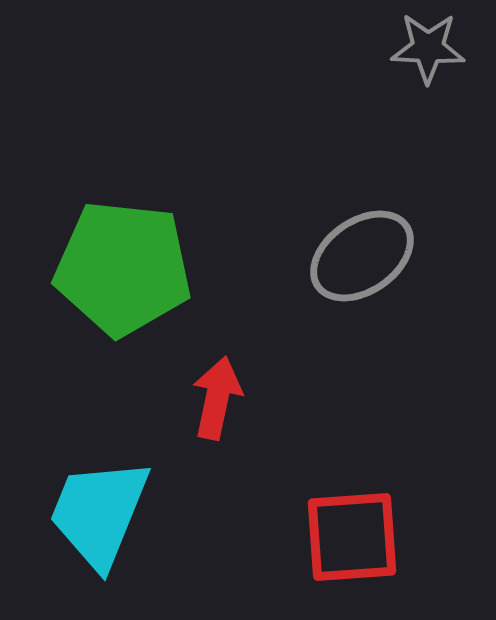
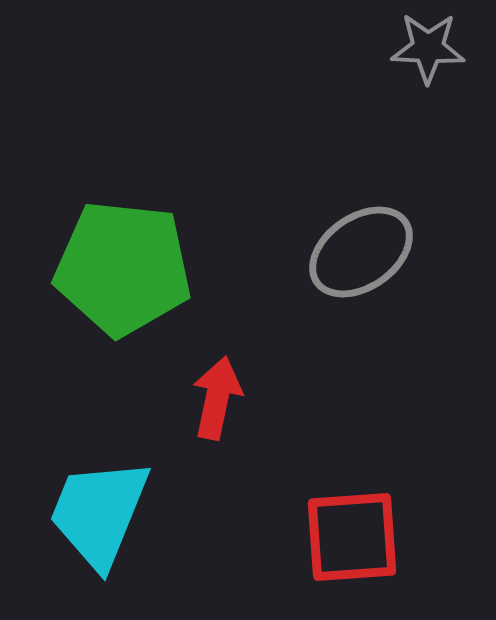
gray ellipse: moved 1 px left, 4 px up
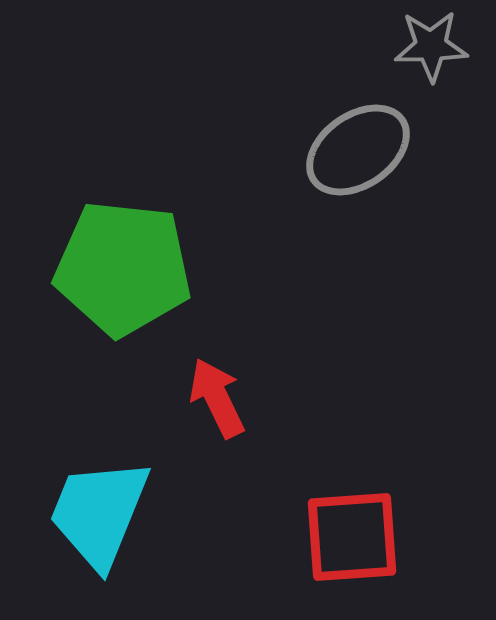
gray star: moved 3 px right, 2 px up; rotated 4 degrees counterclockwise
gray ellipse: moved 3 px left, 102 px up
red arrow: rotated 38 degrees counterclockwise
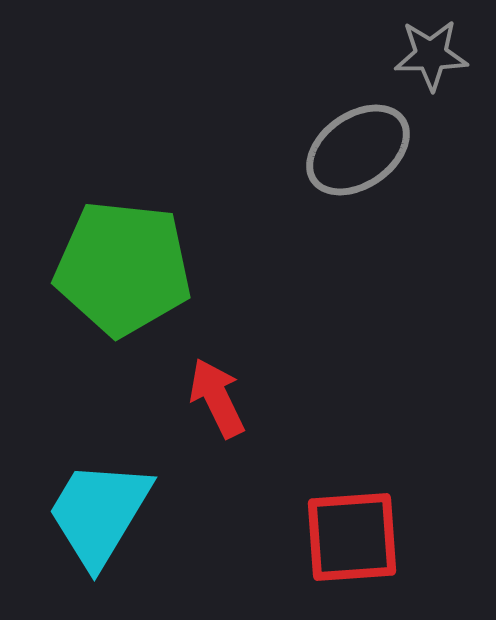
gray star: moved 9 px down
cyan trapezoid: rotated 9 degrees clockwise
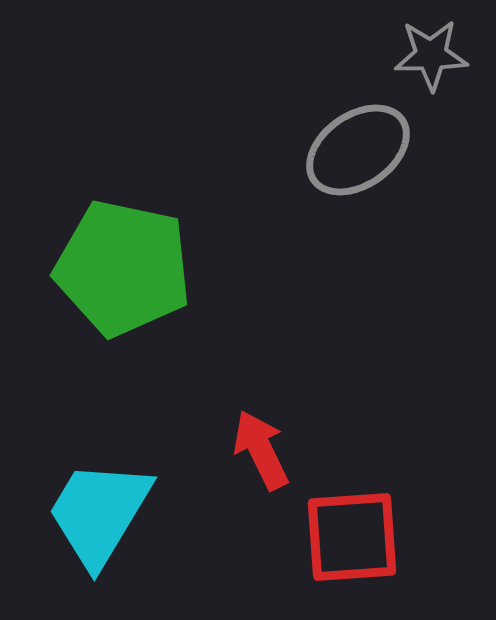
green pentagon: rotated 6 degrees clockwise
red arrow: moved 44 px right, 52 px down
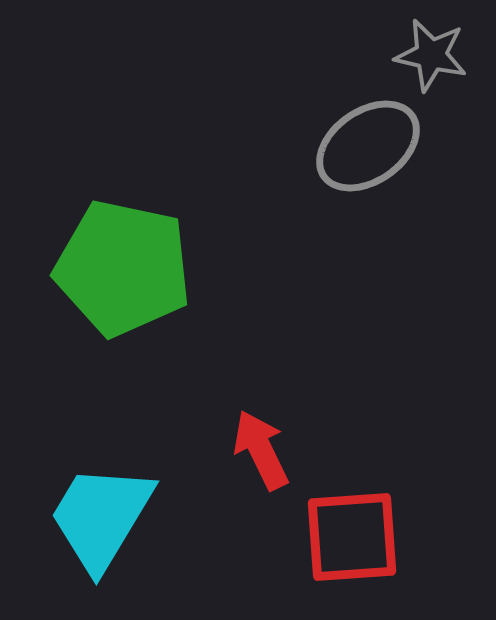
gray star: rotated 14 degrees clockwise
gray ellipse: moved 10 px right, 4 px up
cyan trapezoid: moved 2 px right, 4 px down
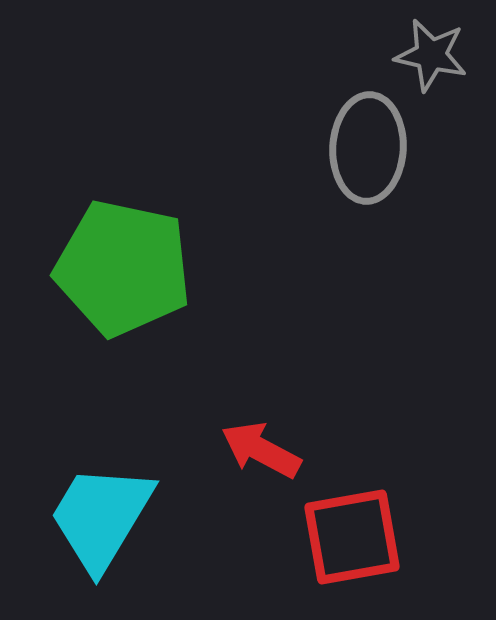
gray ellipse: moved 2 px down; rotated 52 degrees counterclockwise
red arrow: rotated 36 degrees counterclockwise
red square: rotated 6 degrees counterclockwise
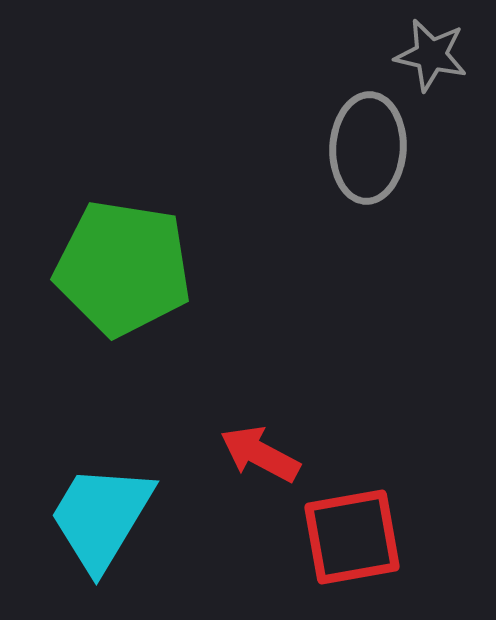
green pentagon: rotated 3 degrees counterclockwise
red arrow: moved 1 px left, 4 px down
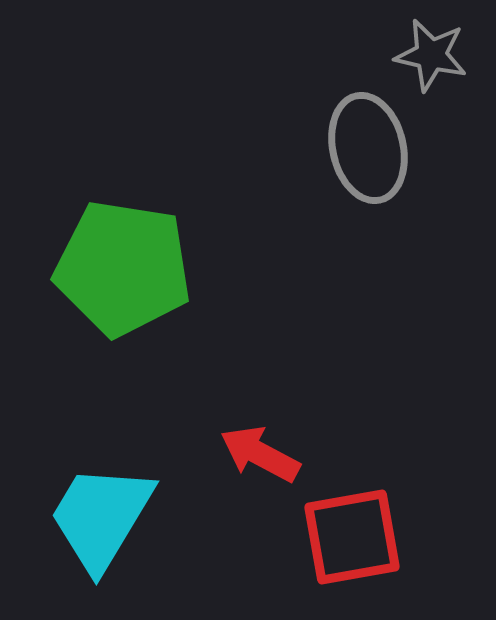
gray ellipse: rotated 16 degrees counterclockwise
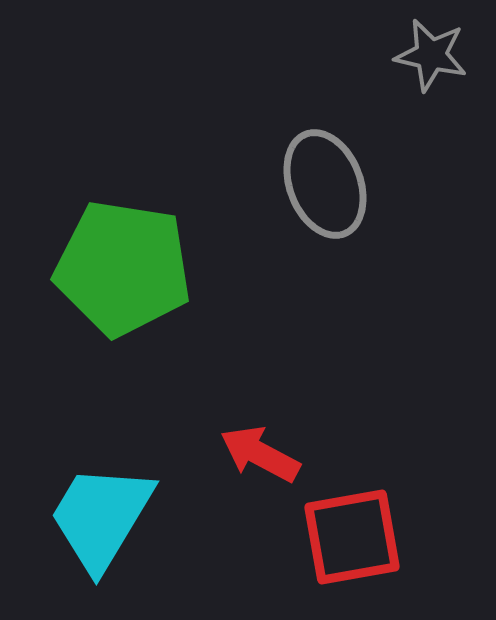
gray ellipse: moved 43 px left, 36 px down; rotated 8 degrees counterclockwise
